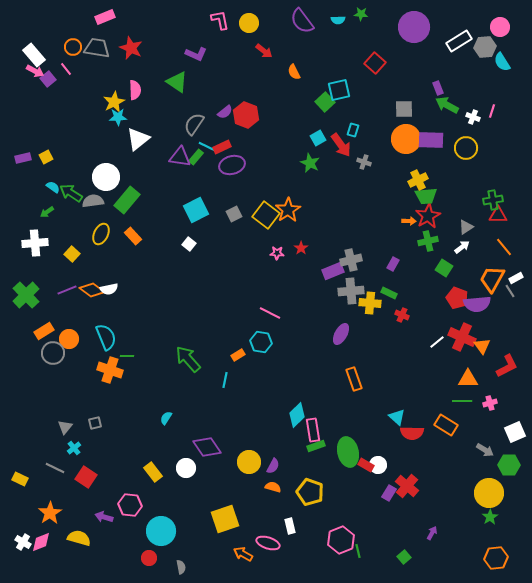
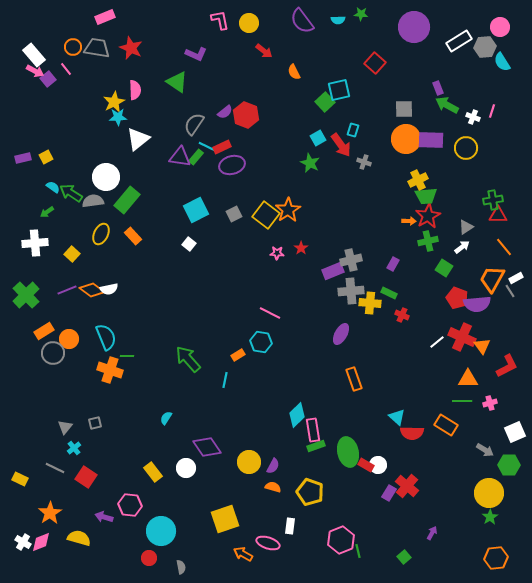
white rectangle at (290, 526): rotated 21 degrees clockwise
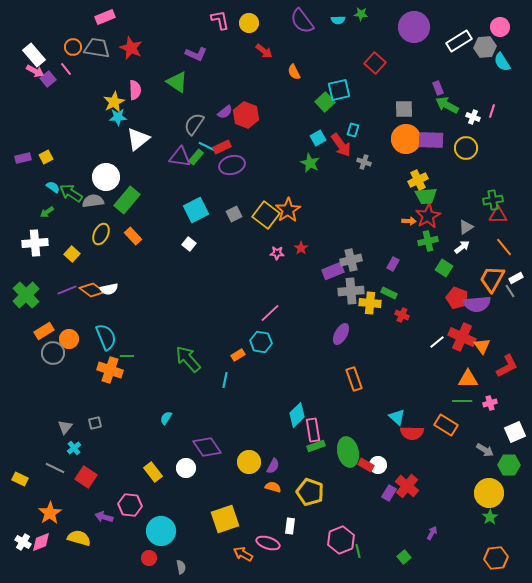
pink line at (270, 313): rotated 70 degrees counterclockwise
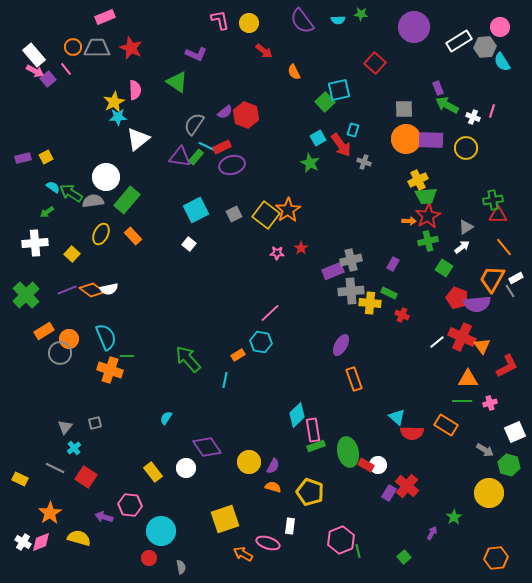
gray trapezoid at (97, 48): rotated 8 degrees counterclockwise
purple ellipse at (341, 334): moved 11 px down
gray circle at (53, 353): moved 7 px right
green hexagon at (509, 465): rotated 15 degrees clockwise
green star at (490, 517): moved 36 px left
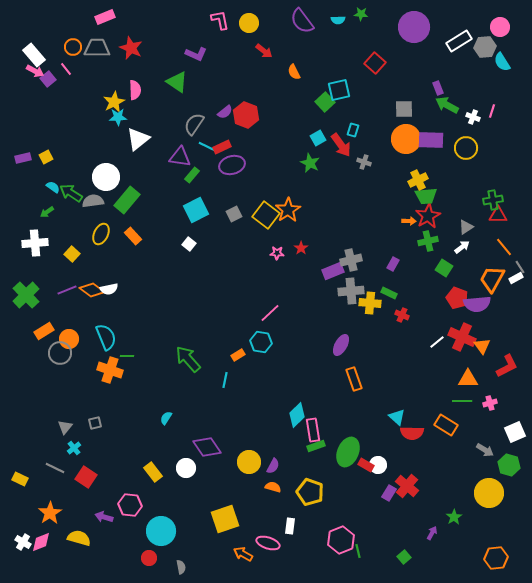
green rectangle at (196, 157): moved 4 px left, 18 px down
gray line at (510, 291): moved 10 px right, 24 px up
green ellipse at (348, 452): rotated 36 degrees clockwise
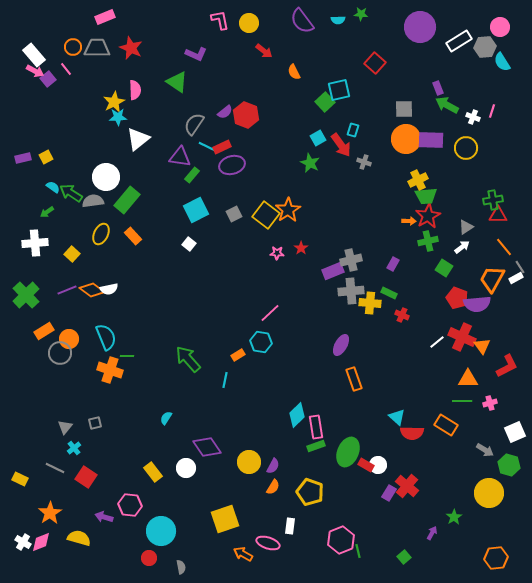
purple circle at (414, 27): moved 6 px right
pink rectangle at (313, 430): moved 3 px right, 3 px up
orange semicircle at (273, 487): rotated 105 degrees clockwise
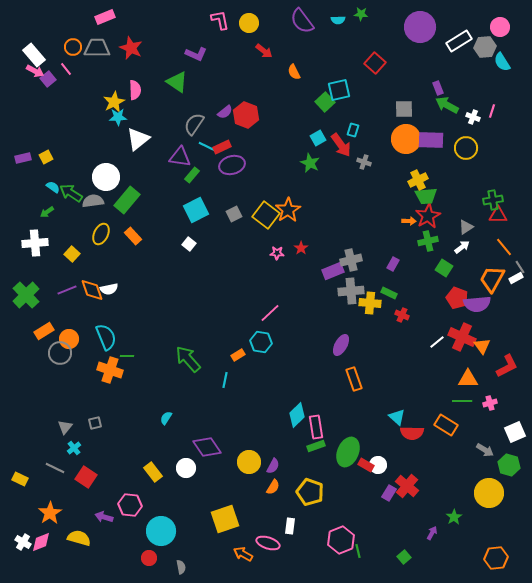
orange diamond at (92, 290): rotated 35 degrees clockwise
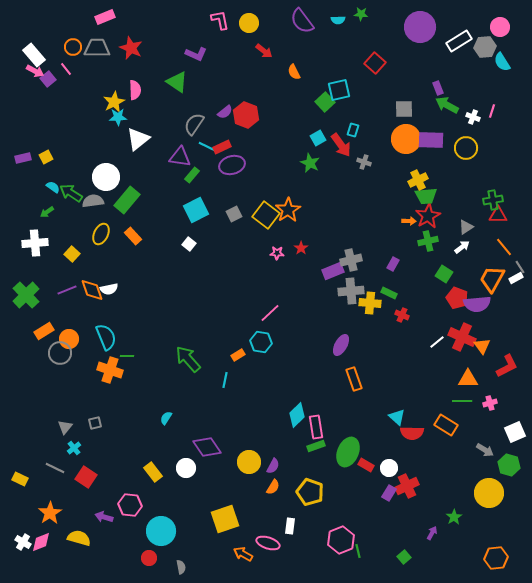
green square at (444, 268): moved 6 px down
white circle at (378, 465): moved 11 px right, 3 px down
red cross at (407, 486): rotated 25 degrees clockwise
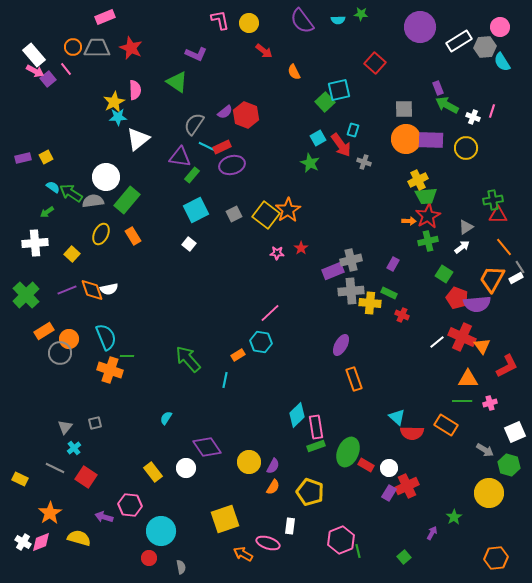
orange rectangle at (133, 236): rotated 12 degrees clockwise
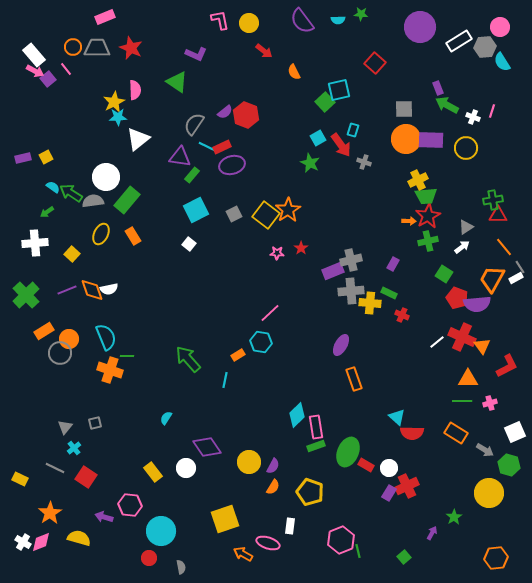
orange rectangle at (446, 425): moved 10 px right, 8 px down
